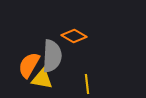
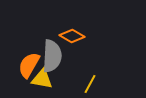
orange diamond: moved 2 px left
yellow line: moved 3 px right; rotated 36 degrees clockwise
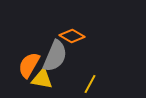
gray semicircle: moved 3 px right; rotated 20 degrees clockwise
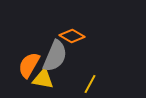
yellow triangle: moved 1 px right
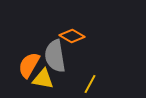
gray semicircle: rotated 148 degrees clockwise
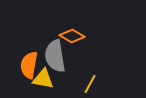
orange semicircle: rotated 20 degrees counterclockwise
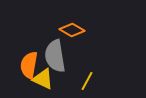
orange diamond: moved 6 px up
yellow triangle: rotated 15 degrees clockwise
yellow line: moved 3 px left, 3 px up
